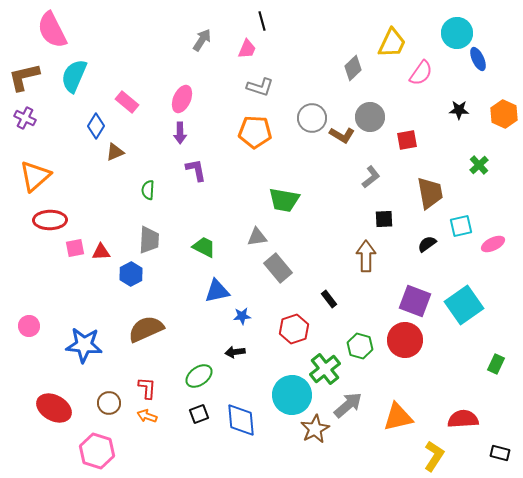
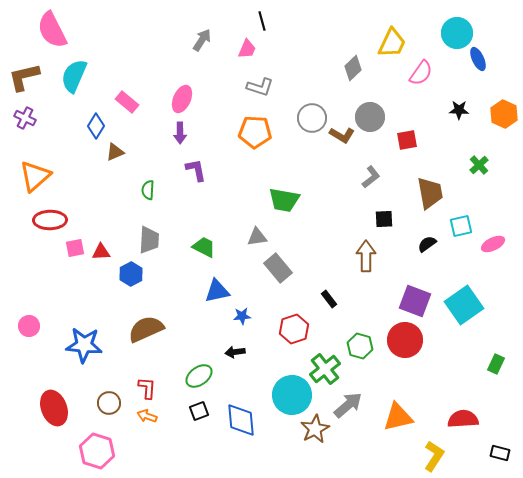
red ellipse at (54, 408): rotated 40 degrees clockwise
black square at (199, 414): moved 3 px up
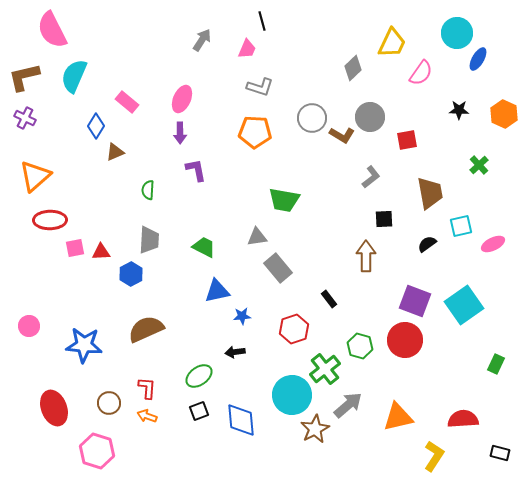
blue ellipse at (478, 59): rotated 55 degrees clockwise
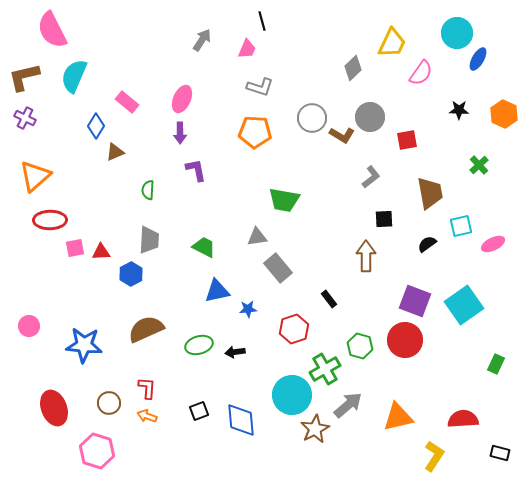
blue star at (242, 316): moved 6 px right, 7 px up
green cross at (325, 369): rotated 8 degrees clockwise
green ellipse at (199, 376): moved 31 px up; rotated 20 degrees clockwise
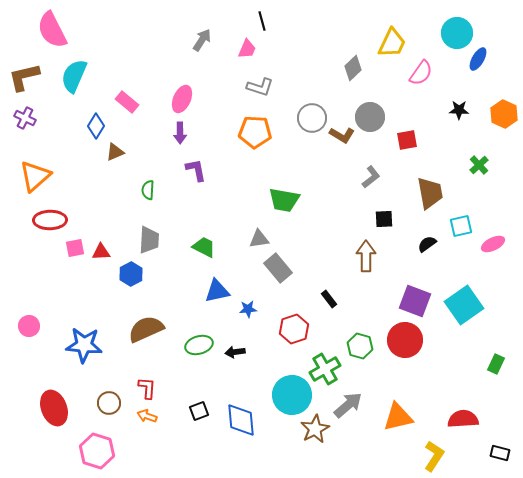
gray triangle at (257, 237): moved 2 px right, 2 px down
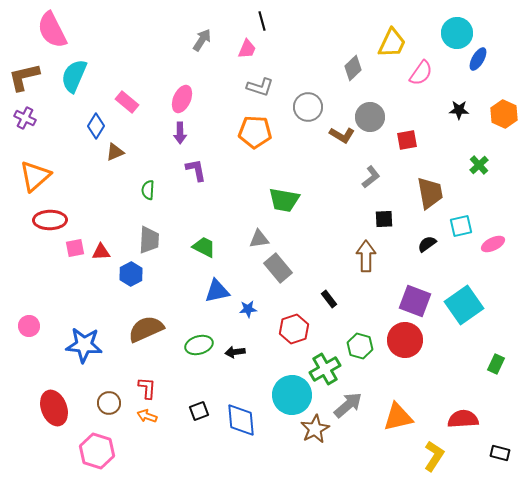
gray circle at (312, 118): moved 4 px left, 11 px up
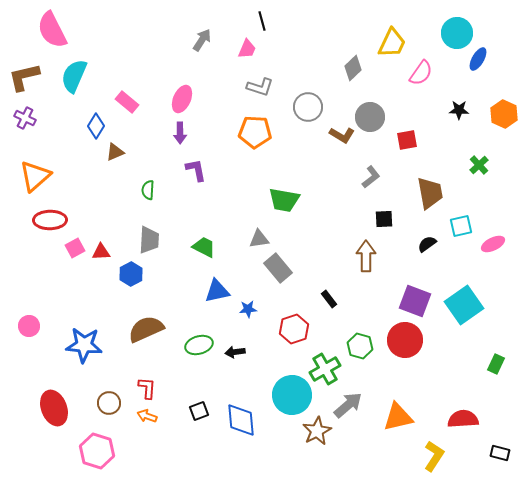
pink square at (75, 248): rotated 18 degrees counterclockwise
brown star at (315, 429): moved 2 px right, 2 px down
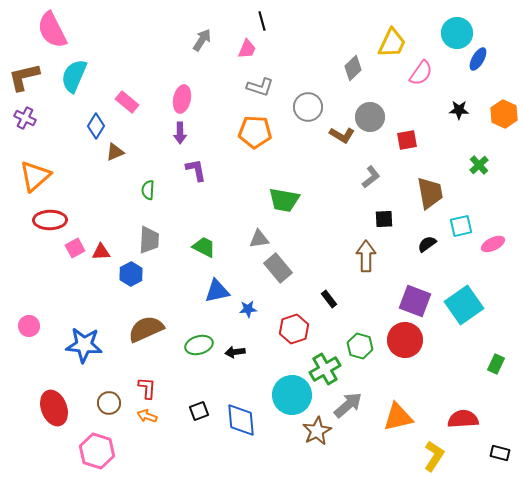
pink ellipse at (182, 99): rotated 12 degrees counterclockwise
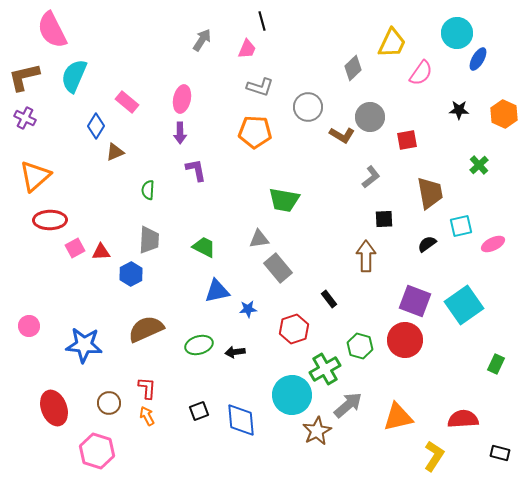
orange arrow at (147, 416): rotated 42 degrees clockwise
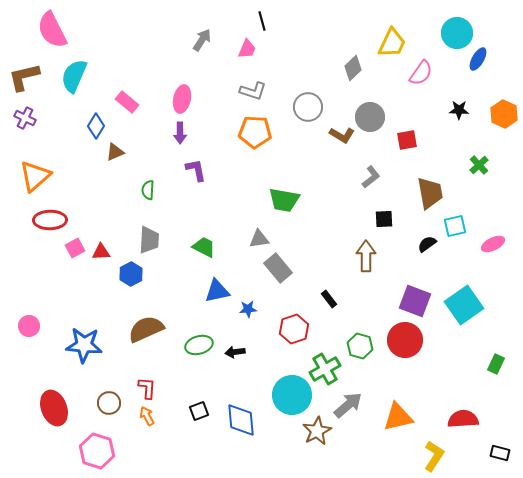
gray L-shape at (260, 87): moved 7 px left, 4 px down
cyan square at (461, 226): moved 6 px left
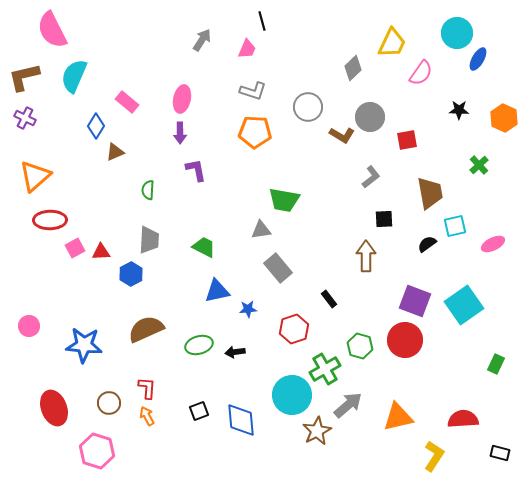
orange hexagon at (504, 114): moved 4 px down
gray triangle at (259, 239): moved 2 px right, 9 px up
